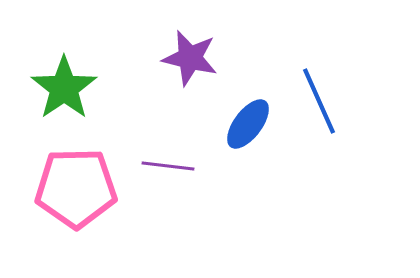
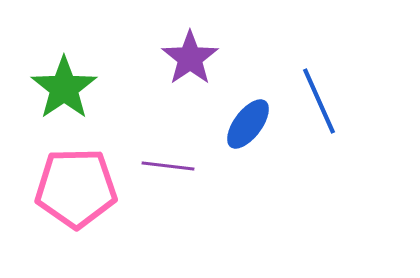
purple star: rotated 24 degrees clockwise
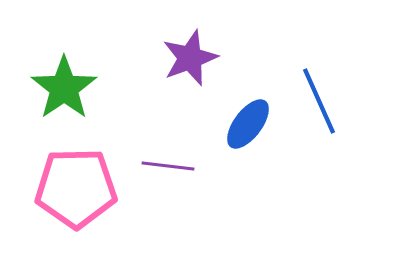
purple star: rotated 14 degrees clockwise
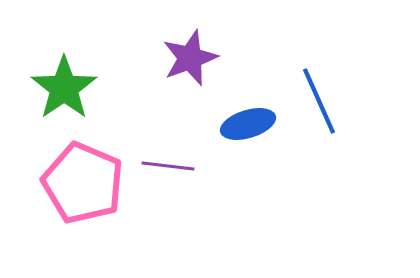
blue ellipse: rotated 36 degrees clockwise
pink pentagon: moved 7 px right, 5 px up; rotated 24 degrees clockwise
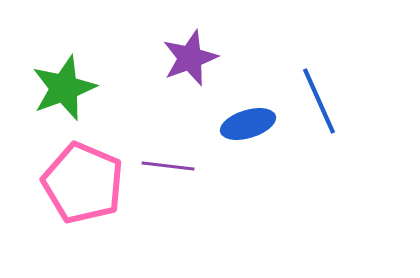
green star: rotated 14 degrees clockwise
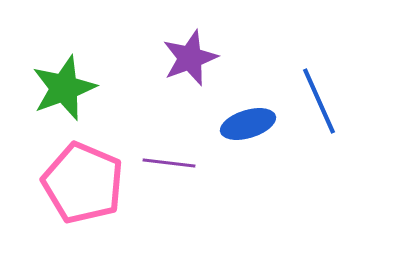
purple line: moved 1 px right, 3 px up
